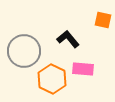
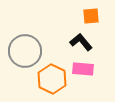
orange square: moved 12 px left, 4 px up; rotated 18 degrees counterclockwise
black L-shape: moved 13 px right, 3 px down
gray circle: moved 1 px right
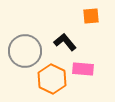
black L-shape: moved 16 px left
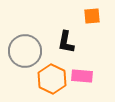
orange square: moved 1 px right
black L-shape: moved 1 px right; rotated 130 degrees counterclockwise
pink rectangle: moved 1 px left, 7 px down
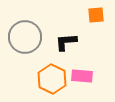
orange square: moved 4 px right, 1 px up
black L-shape: rotated 75 degrees clockwise
gray circle: moved 14 px up
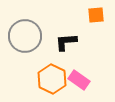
gray circle: moved 1 px up
pink rectangle: moved 3 px left, 4 px down; rotated 30 degrees clockwise
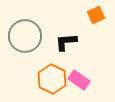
orange square: rotated 18 degrees counterclockwise
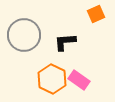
orange square: moved 1 px up
gray circle: moved 1 px left, 1 px up
black L-shape: moved 1 px left
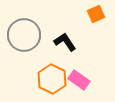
black L-shape: rotated 60 degrees clockwise
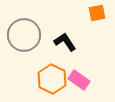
orange square: moved 1 px right, 1 px up; rotated 12 degrees clockwise
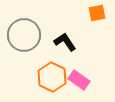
orange hexagon: moved 2 px up
